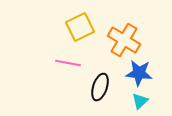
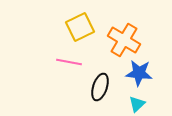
pink line: moved 1 px right, 1 px up
cyan triangle: moved 3 px left, 3 px down
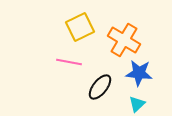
black ellipse: rotated 20 degrees clockwise
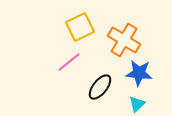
pink line: rotated 50 degrees counterclockwise
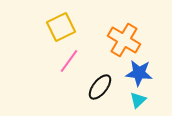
yellow square: moved 19 px left
pink line: moved 1 px up; rotated 15 degrees counterclockwise
cyan triangle: moved 1 px right, 4 px up
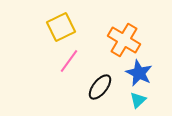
blue star: rotated 20 degrees clockwise
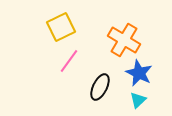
black ellipse: rotated 12 degrees counterclockwise
